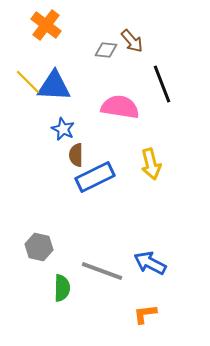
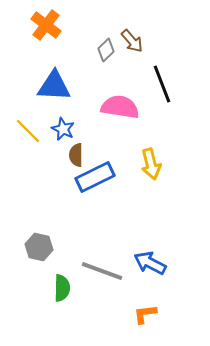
gray diamond: rotated 50 degrees counterclockwise
yellow line: moved 49 px down
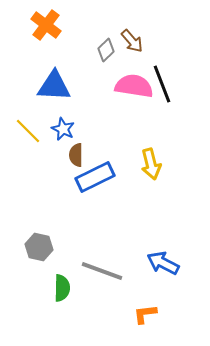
pink semicircle: moved 14 px right, 21 px up
blue arrow: moved 13 px right
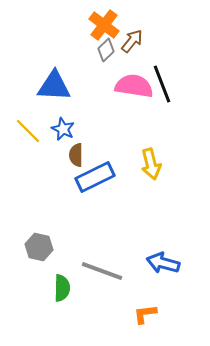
orange cross: moved 58 px right
brown arrow: rotated 100 degrees counterclockwise
blue arrow: rotated 12 degrees counterclockwise
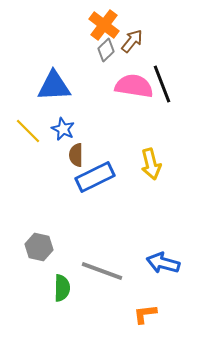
blue triangle: rotated 6 degrees counterclockwise
